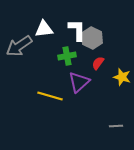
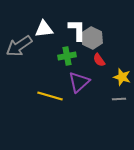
red semicircle: moved 1 px right, 3 px up; rotated 72 degrees counterclockwise
gray line: moved 3 px right, 27 px up
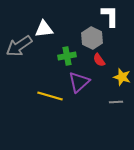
white L-shape: moved 33 px right, 14 px up
gray line: moved 3 px left, 3 px down
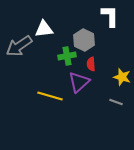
gray hexagon: moved 8 px left, 2 px down
red semicircle: moved 8 px left, 4 px down; rotated 32 degrees clockwise
gray line: rotated 24 degrees clockwise
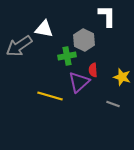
white L-shape: moved 3 px left
white triangle: rotated 18 degrees clockwise
red semicircle: moved 2 px right, 6 px down
gray line: moved 3 px left, 2 px down
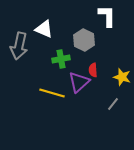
white triangle: rotated 12 degrees clockwise
gray arrow: rotated 44 degrees counterclockwise
green cross: moved 6 px left, 3 px down
yellow line: moved 2 px right, 3 px up
gray line: rotated 72 degrees counterclockwise
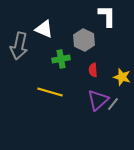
purple triangle: moved 19 px right, 18 px down
yellow line: moved 2 px left, 1 px up
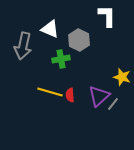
white triangle: moved 6 px right
gray hexagon: moved 5 px left
gray arrow: moved 4 px right
red semicircle: moved 23 px left, 25 px down
purple triangle: moved 1 px right, 4 px up
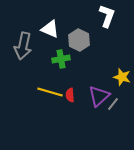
white L-shape: rotated 20 degrees clockwise
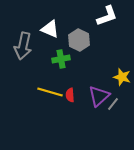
white L-shape: rotated 50 degrees clockwise
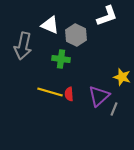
white triangle: moved 4 px up
gray hexagon: moved 3 px left, 5 px up
green cross: rotated 18 degrees clockwise
red semicircle: moved 1 px left, 1 px up
gray line: moved 1 px right, 5 px down; rotated 16 degrees counterclockwise
